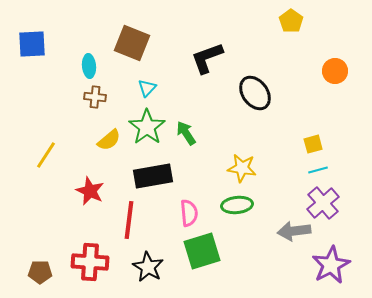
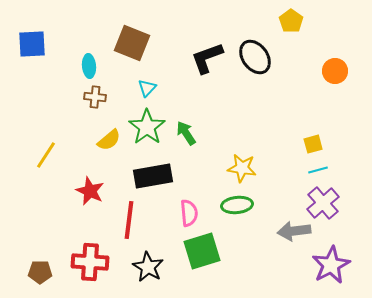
black ellipse: moved 36 px up
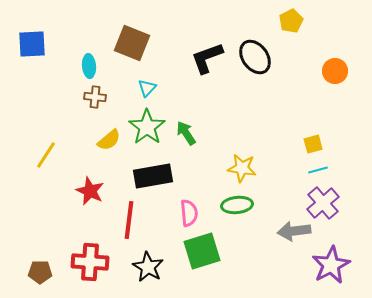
yellow pentagon: rotated 10 degrees clockwise
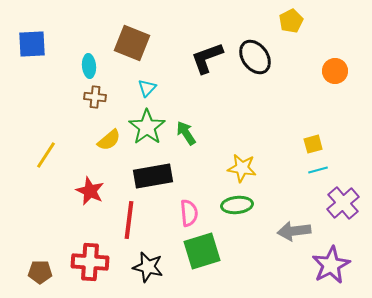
purple cross: moved 20 px right
black star: rotated 16 degrees counterclockwise
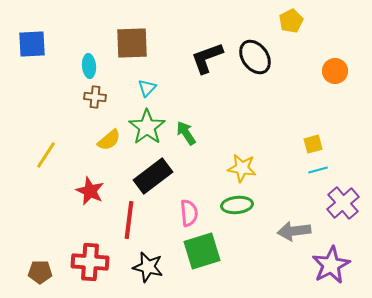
brown square: rotated 24 degrees counterclockwise
black rectangle: rotated 27 degrees counterclockwise
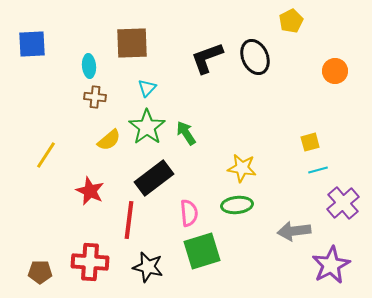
black ellipse: rotated 12 degrees clockwise
yellow square: moved 3 px left, 2 px up
black rectangle: moved 1 px right, 2 px down
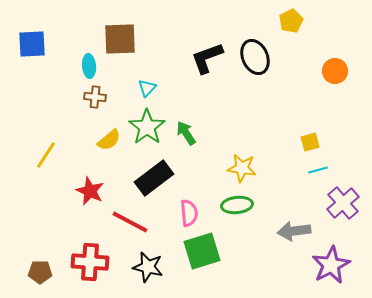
brown square: moved 12 px left, 4 px up
red line: moved 1 px right, 2 px down; rotated 69 degrees counterclockwise
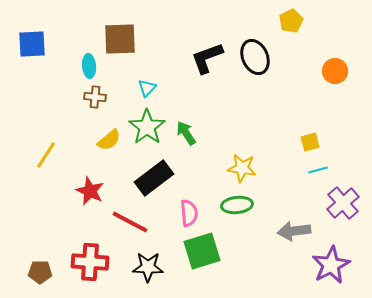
black star: rotated 12 degrees counterclockwise
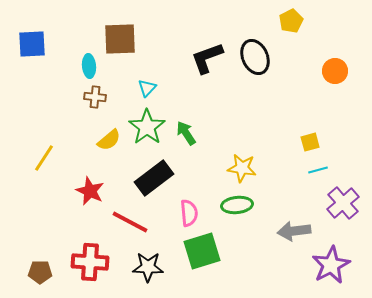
yellow line: moved 2 px left, 3 px down
